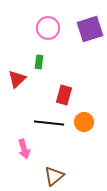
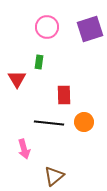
pink circle: moved 1 px left, 1 px up
red triangle: rotated 18 degrees counterclockwise
red rectangle: rotated 18 degrees counterclockwise
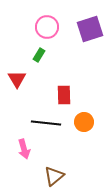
green rectangle: moved 7 px up; rotated 24 degrees clockwise
black line: moved 3 px left
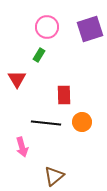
orange circle: moved 2 px left
pink arrow: moved 2 px left, 2 px up
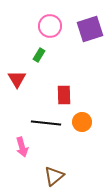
pink circle: moved 3 px right, 1 px up
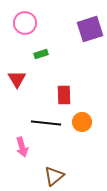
pink circle: moved 25 px left, 3 px up
green rectangle: moved 2 px right, 1 px up; rotated 40 degrees clockwise
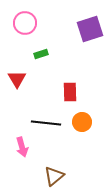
red rectangle: moved 6 px right, 3 px up
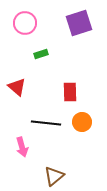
purple square: moved 11 px left, 6 px up
red triangle: moved 8 px down; rotated 18 degrees counterclockwise
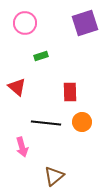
purple square: moved 6 px right
green rectangle: moved 2 px down
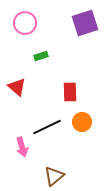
black line: moved 1 px right, 4 px down; rotated 32 degrees counterclockwise
